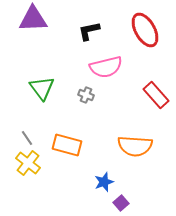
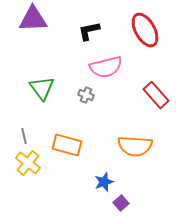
gray line: moved 3 px left, 2 px up; rotated 21 degrees clockwise
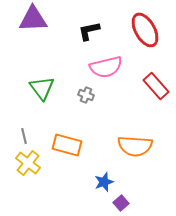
red rectangle: moved 9 px up
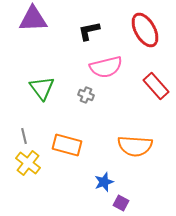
purple square: rotated 21 degrees counterclockwise
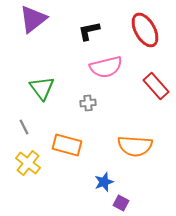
purple triangle: rotated 36 degrees counterclockwise
gray cross: moved 2 px right, 8 px down; rotated 28 degrees counterclockwise
gray line: moved 9 px up; rotated 14 degrees counterclockwise
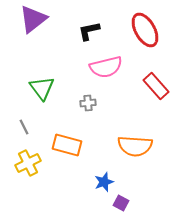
yellow cross: rotated 25 degrees clockwise
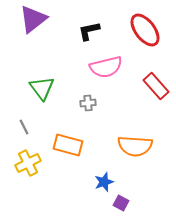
red ellipse: rotated 8 degrees counterclockwise
orange rectangle: moved 1 px right
